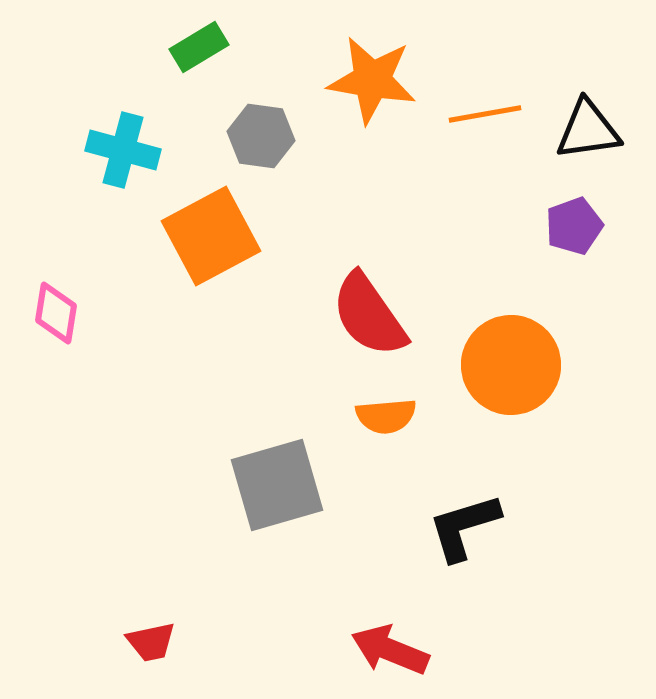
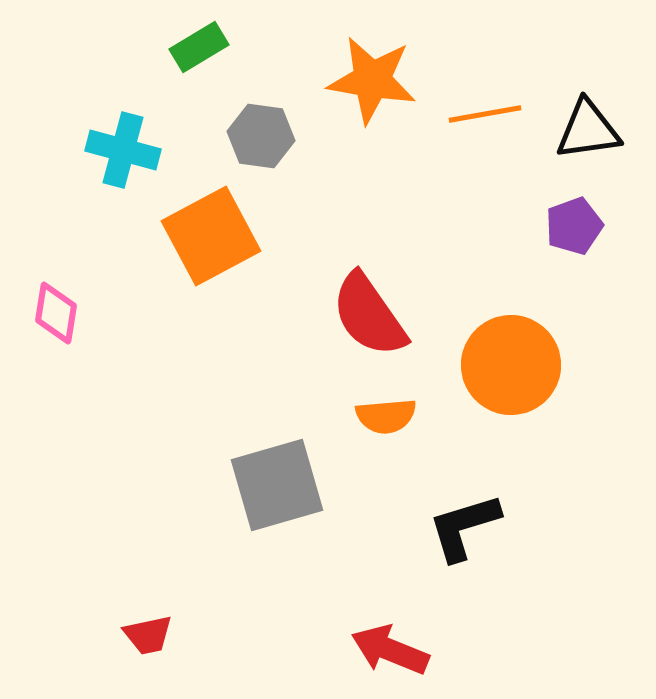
red trapezoid: moved 3 px left, 7 px up
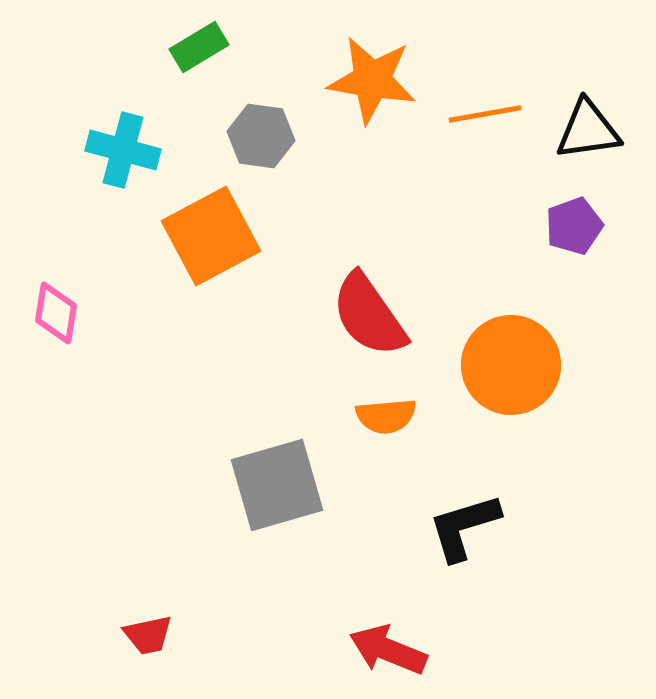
red arrow: moved 2 px left
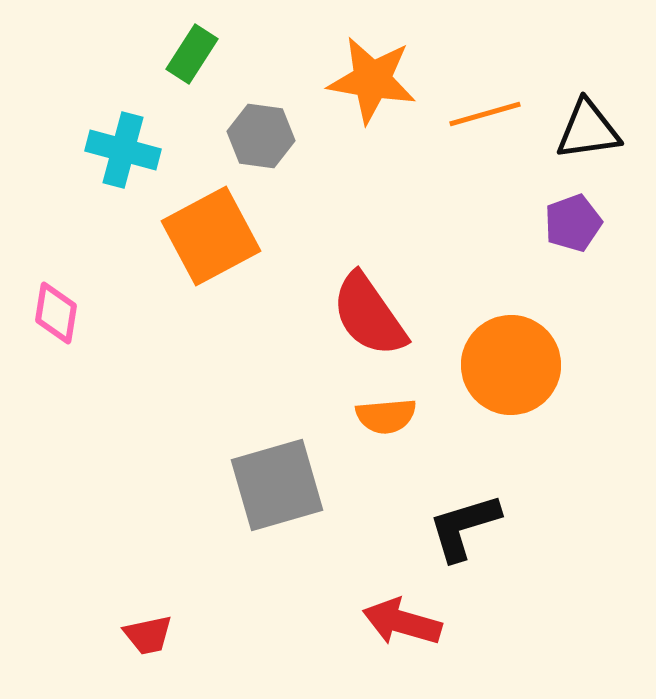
green rectangle: moved 7 px left, 7 px down; rotated 26 degrees counterclockwise
orange line: rotated 6 degrees counterclockwise
purple pentagon: moved 1 px left, 3 px up
red arrow: moved 14 px right, 28 px up; rotated 6 degrees counterclockwise
